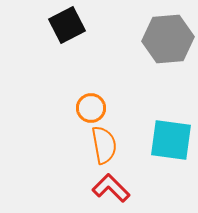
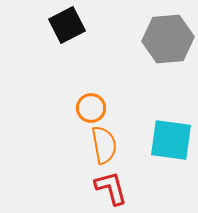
red L-shape: rotated 30 degrees clockwise
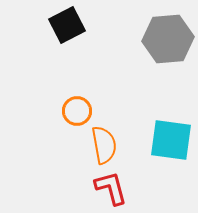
orange circle: moved 14 px left, 3 px down
